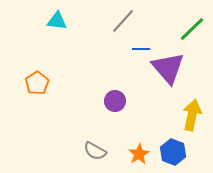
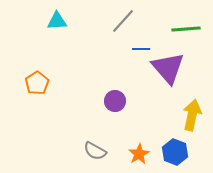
cyan triangle: rotated 10 degrees counterclockwise
green line: moved 6 px left; rotated 40 degrees clockwise
blue hexagon: moved 2 px right
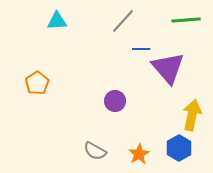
green line: moved 9 px up
blue hexagon: moved 4 px right, 4 px up; rotated 10 degrees clockwise
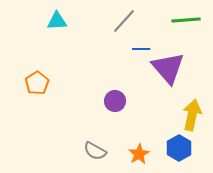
gray line: moved 1 px right
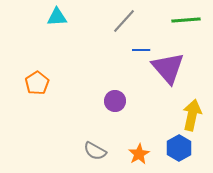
cyan triangle: moved 4 px up
blue line: moved 1 px down
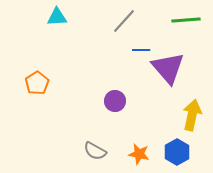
blue hexagon: moved 2 px left, 4 px down
orange star: rotated 30 degrees counterclockwise
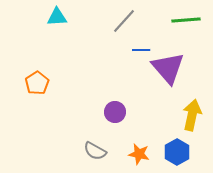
purple circle: moved 11 px down
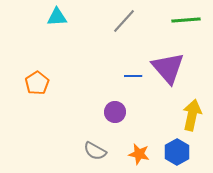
blue line: moved 8 px left, 26 px down
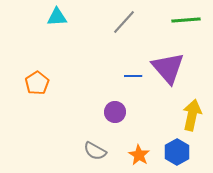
gray line: moved 1 px down
orange star: moved 1 px down; rotated 20 degrees clockwise
